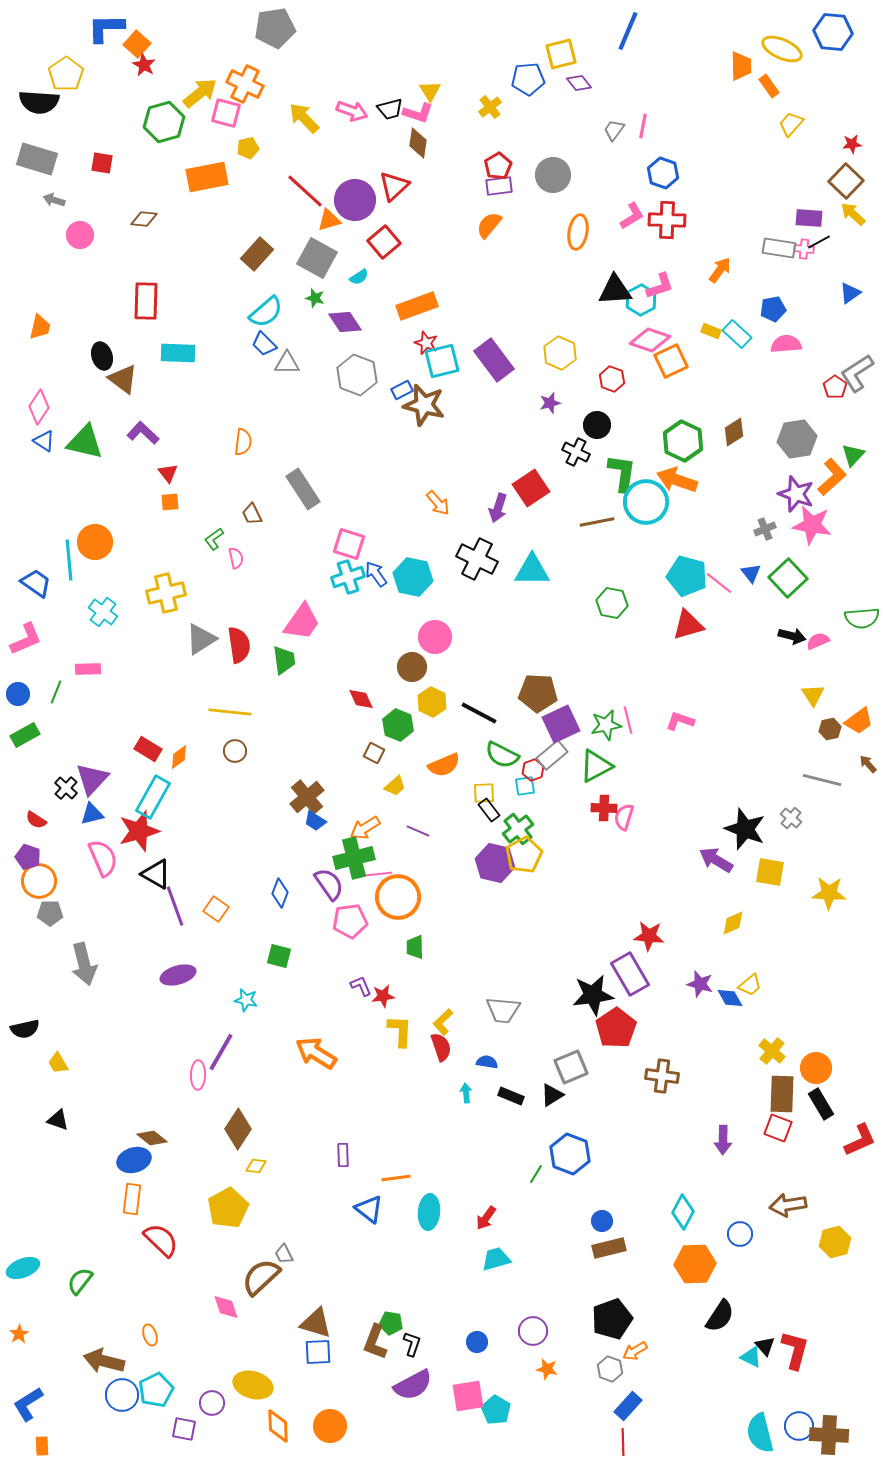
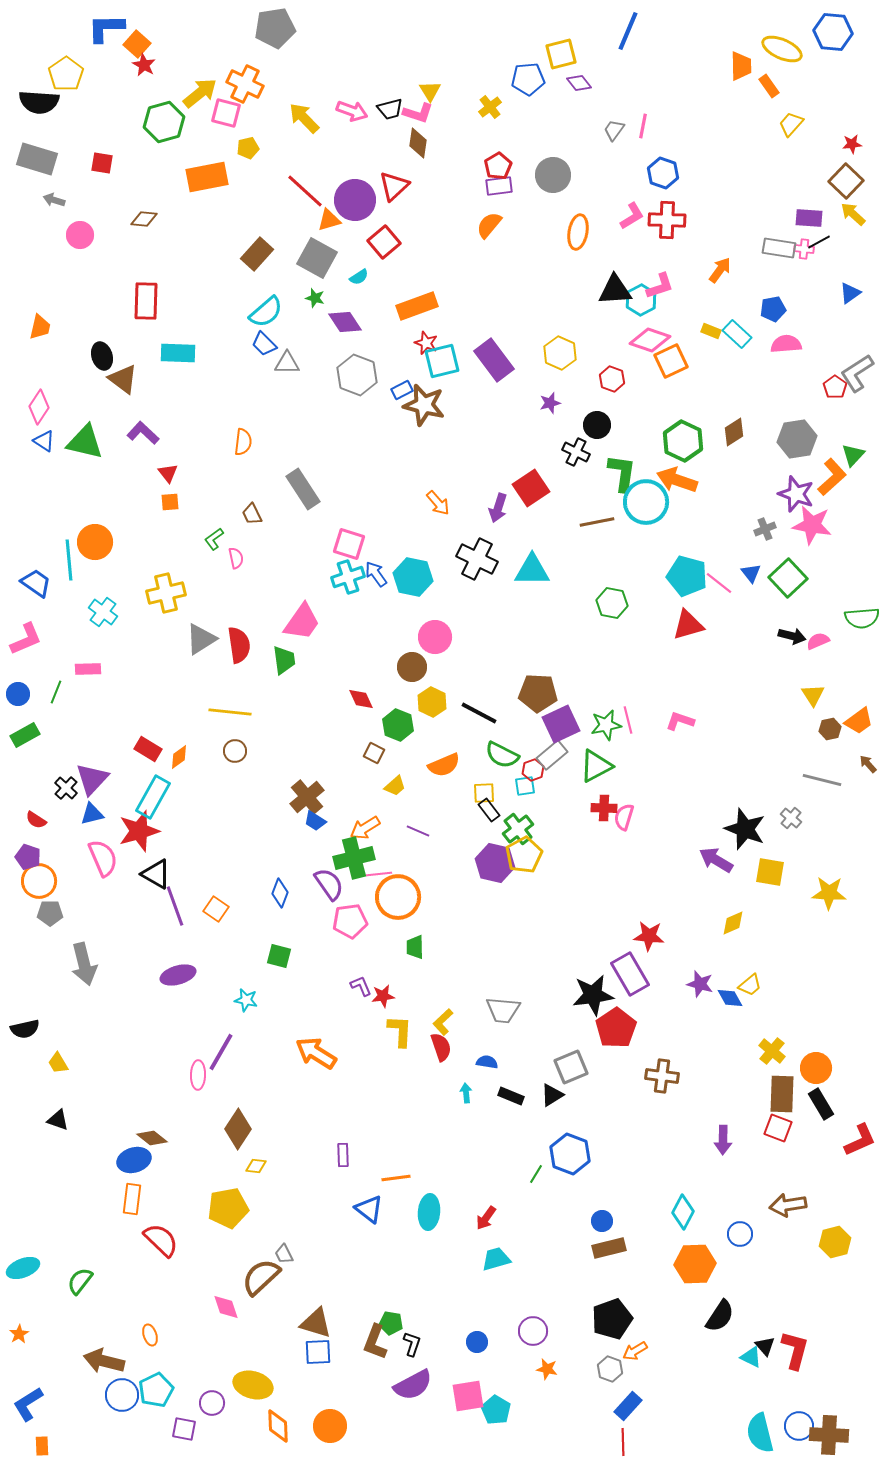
yellow pentagon at (228, 1208): rotated 18 degrees clockwise
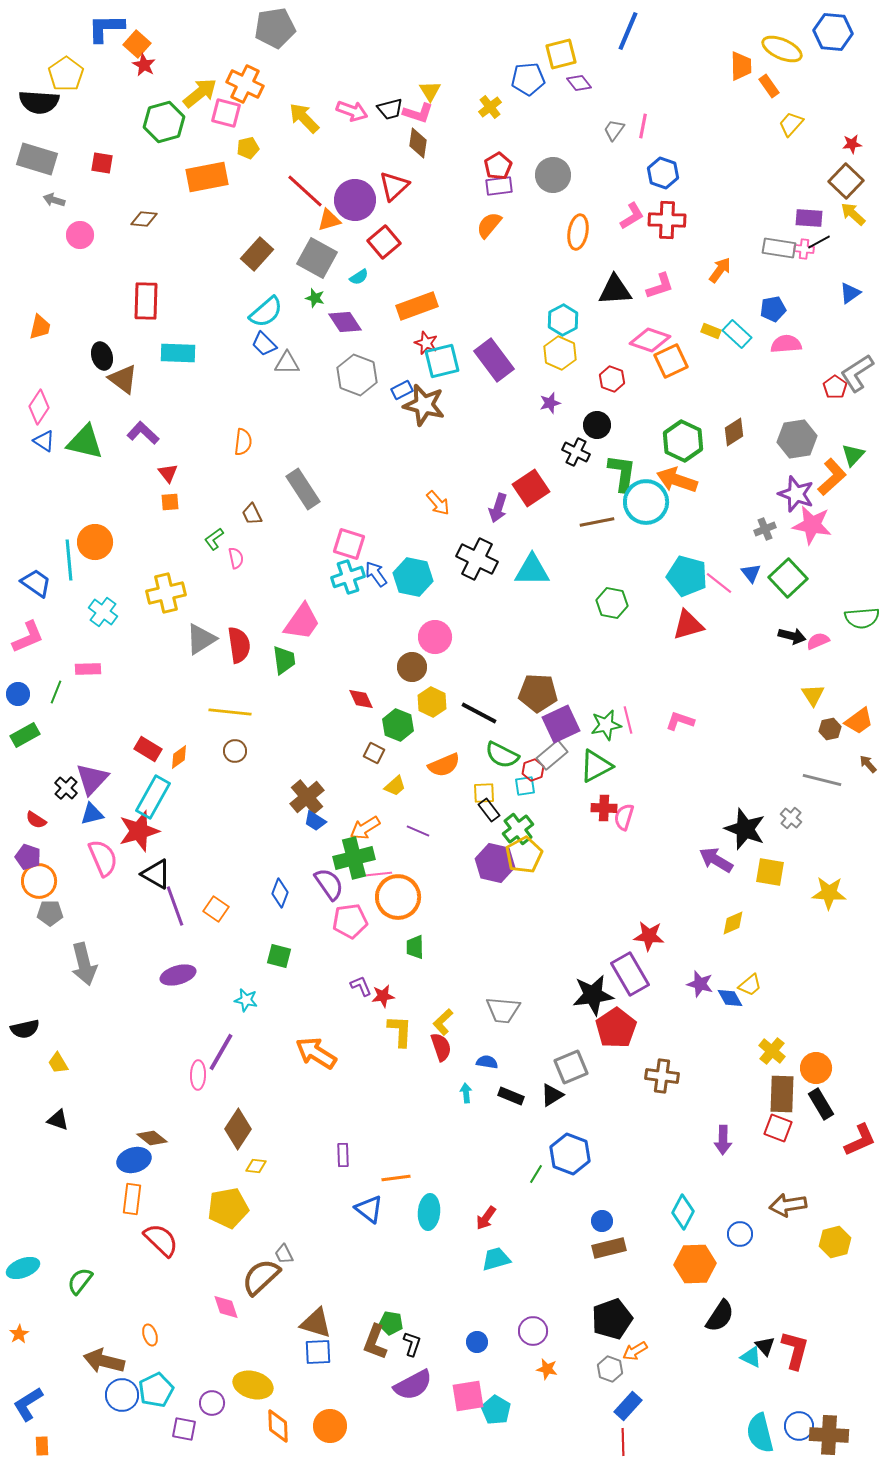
cyan hexagon at (641, 300): moved 78 px left, 20 px down
pink L-shape at (26, 639): moved 2 px right, 2 px up
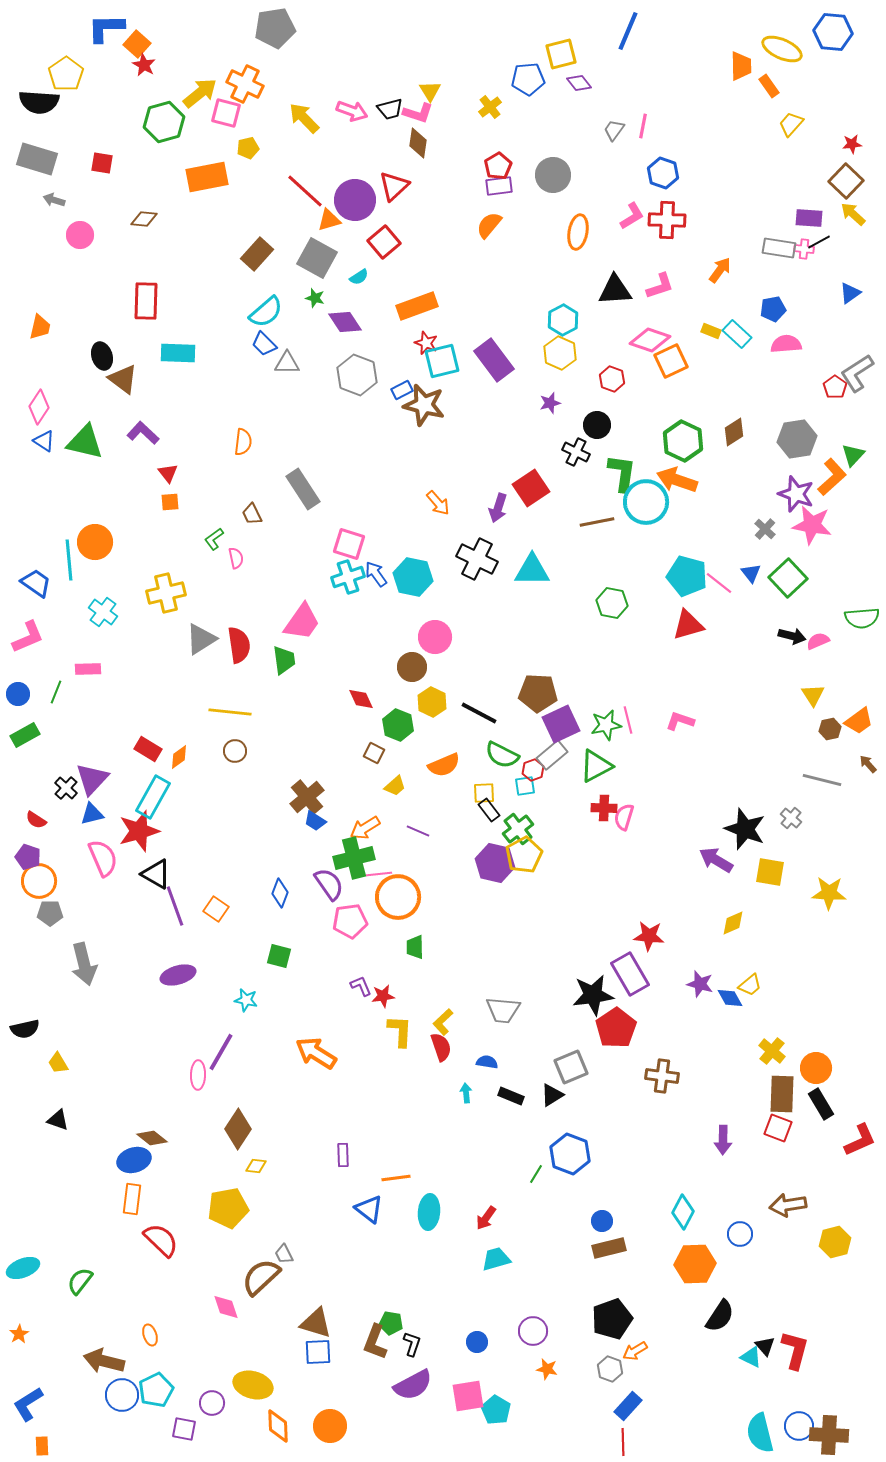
gray cross at (765, 529): rotated 25 degrees counterclockwise
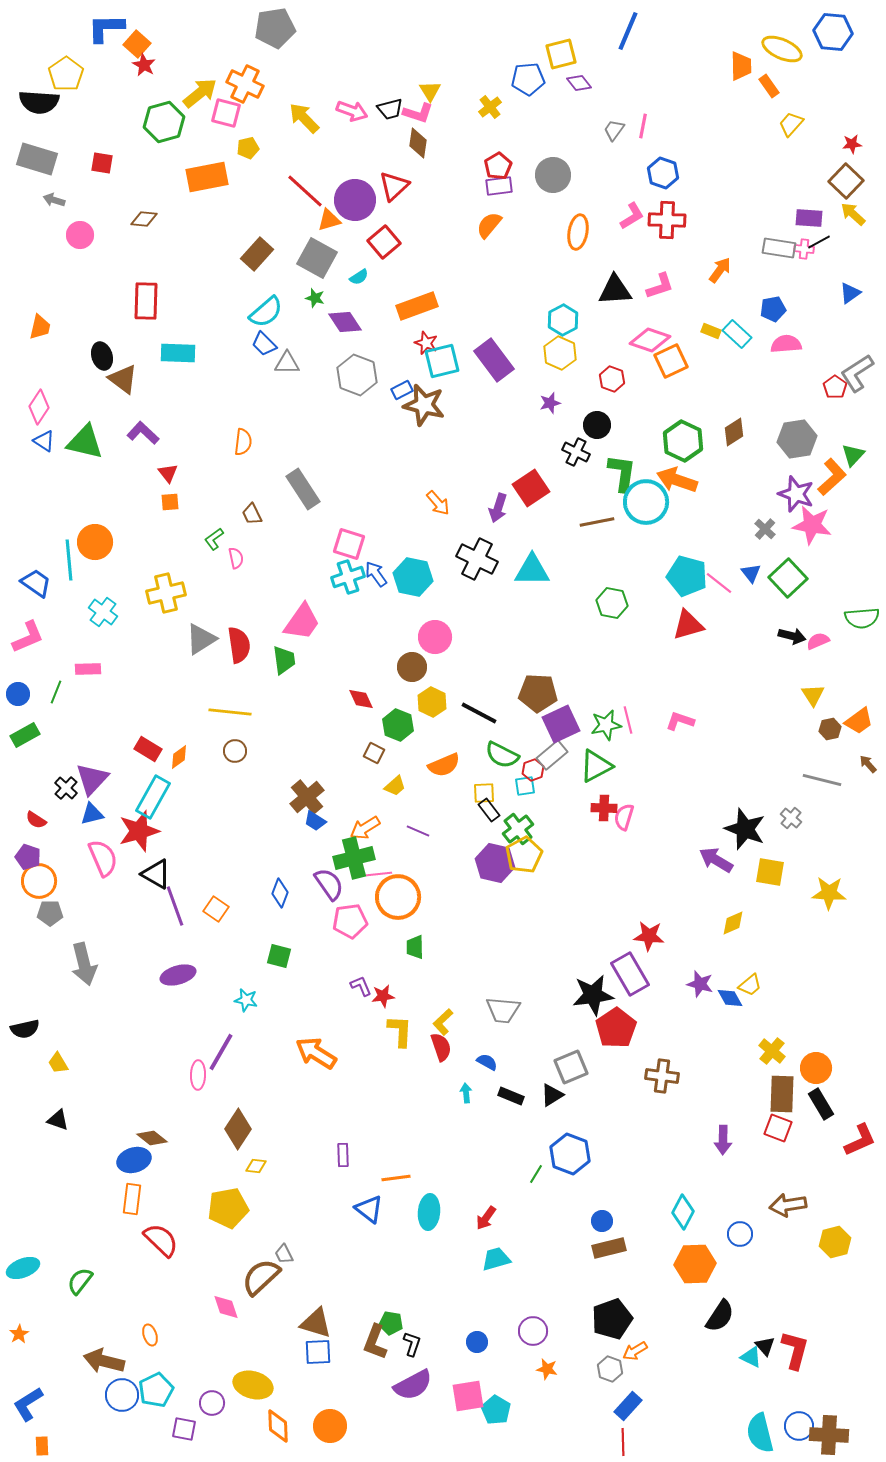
blue semicircle at (487, 1062): rotated 20 degrees clockwise
